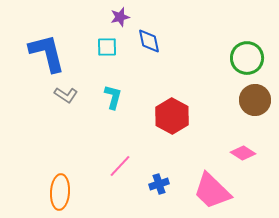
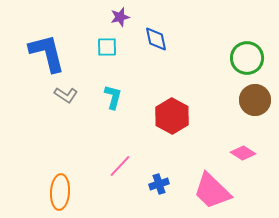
blue diamond: moved 7 px right, 2 px up
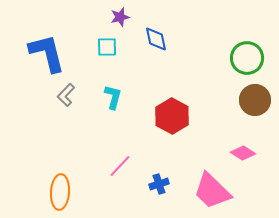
gray L-shape: rotated 100 degrees clockwise
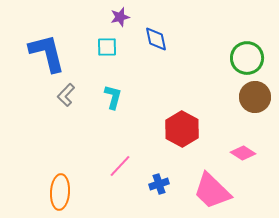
brown circle: moved 3 px up
red hexagon: moved 10 px right, 13 px down
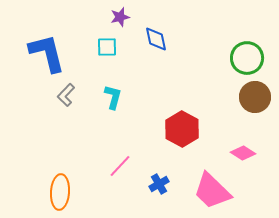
blue cross: rotated 12 degrees counterclockwise
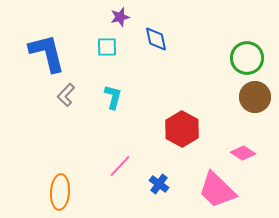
blue cross: rotated 24 degrees counterclockwise
pink trapezoid: moved 5 px right, 1 px up
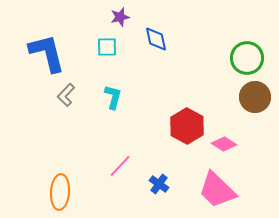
red hexagon: moved 5 px right, 3 px up
pink diamond: moved 19 px left, 9 px up
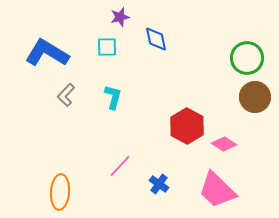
blue L-shape: rotated 45 degrees counterclockwise
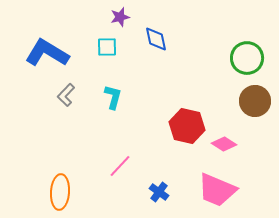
brown circle: moved 4 px down
red hexagon: rotated 16 degrees counterclockwise
blue cross: moved 8 px down
pink trapezoid: rotated 21 degrees counterclockwise
